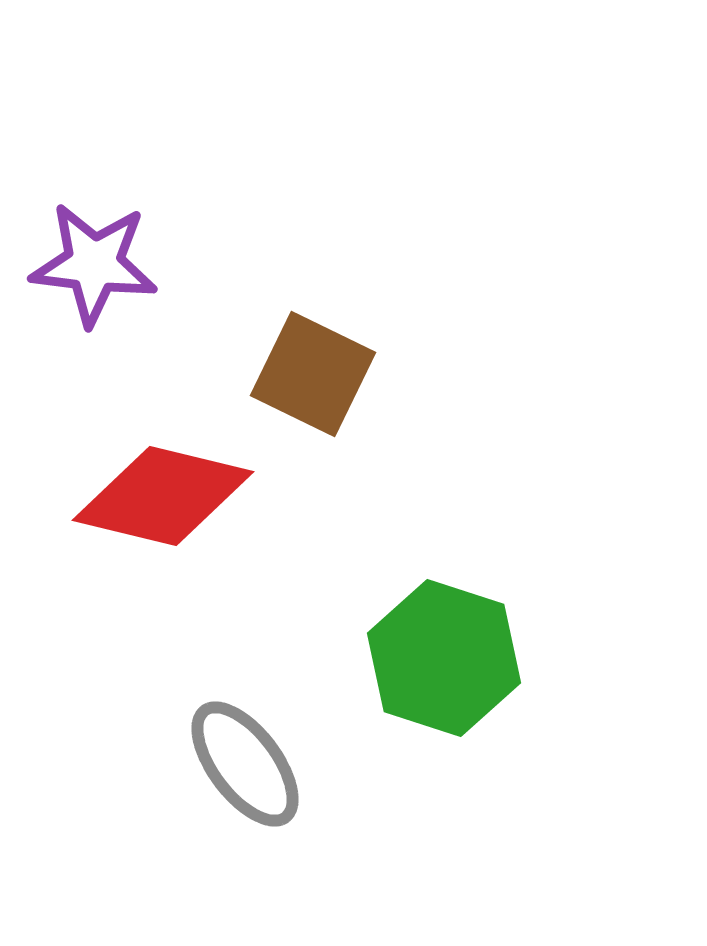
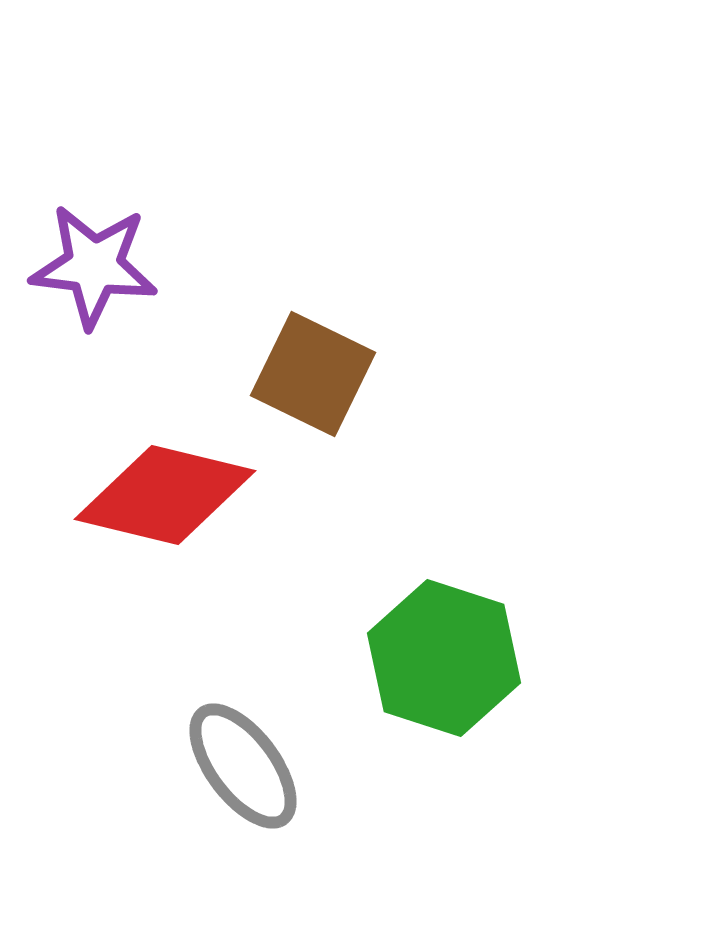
purple star: moved 2 px down
red diamond: moved 2 px right, 1 px up
gray ellipse: moved 2 px left, 2 px down
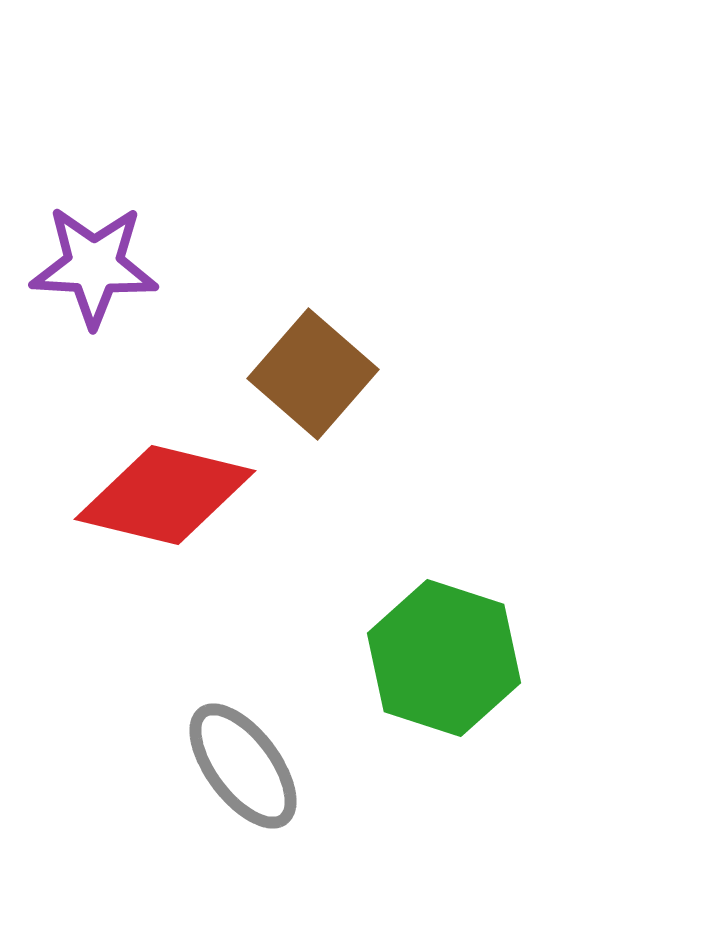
purple star: rotated 4 degrees counterclockwise
brown square: rotated 15 degrees clockwise
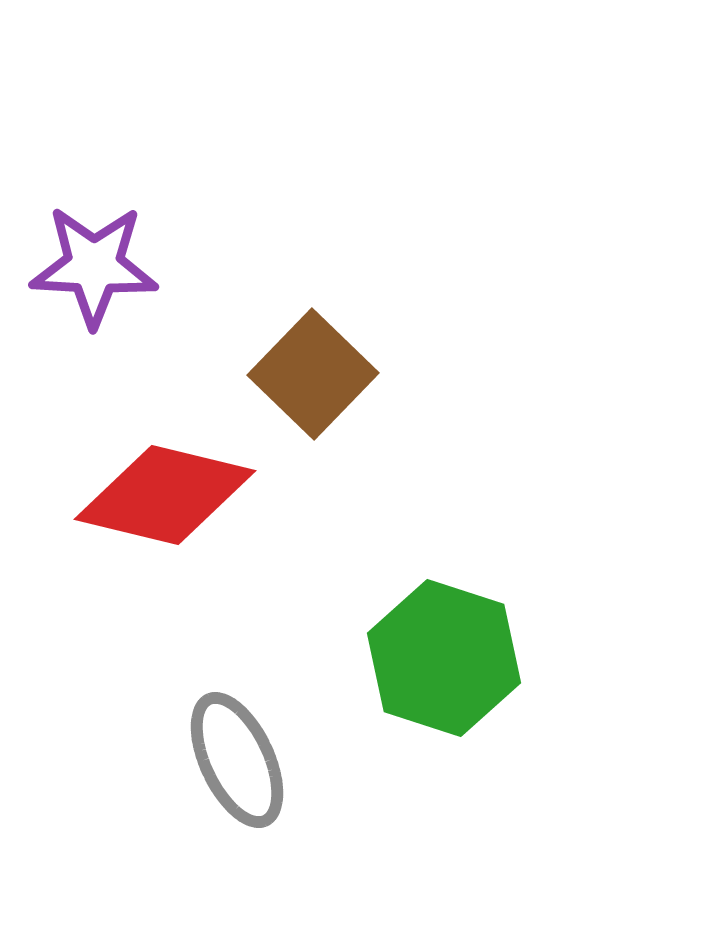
brown square: rotated 3 degrees clockwise
gray ellipse: moved 6 px left, 6 px up; rotated 12 degrees clockwise
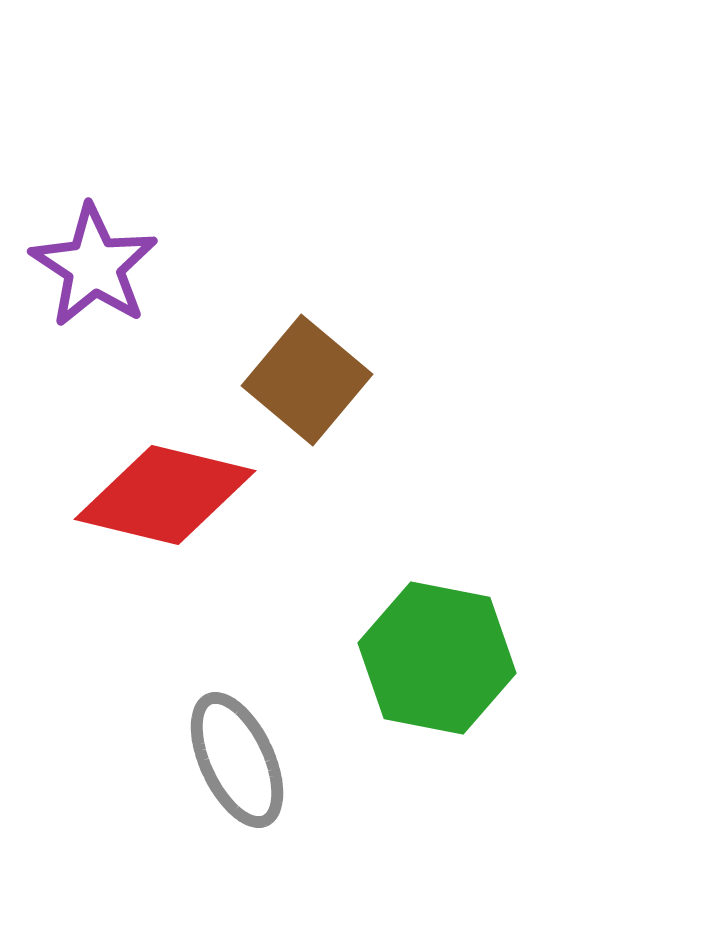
purple star: rotated 30 degrees clockwise
brown square: moved 6 px left, 6 px down; rotated 4 degrees counterclockwise
green hexagon: moved 7 px left; rotated 7 degrees counterclockwise
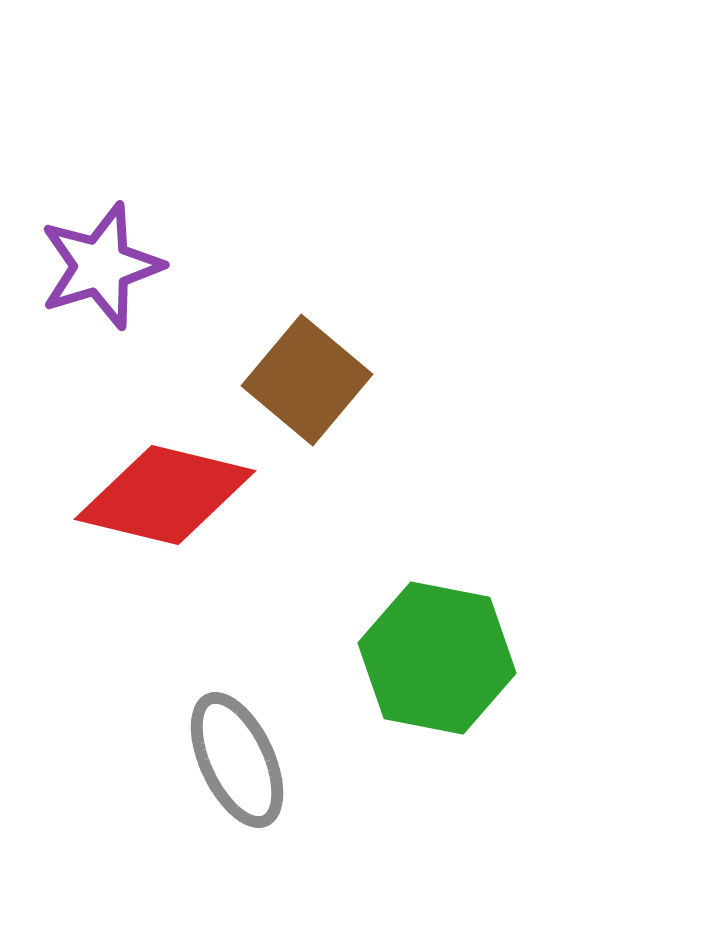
purple star: moved 7 px right; rotated 22 degrees clockwise
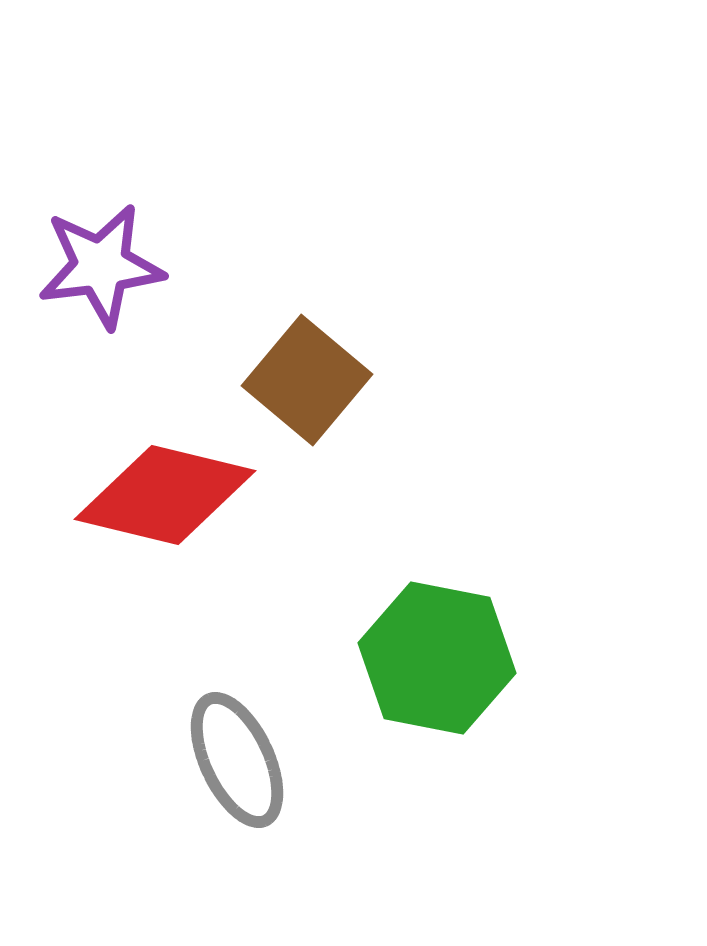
purple star: rotated 10 degrees clockwise
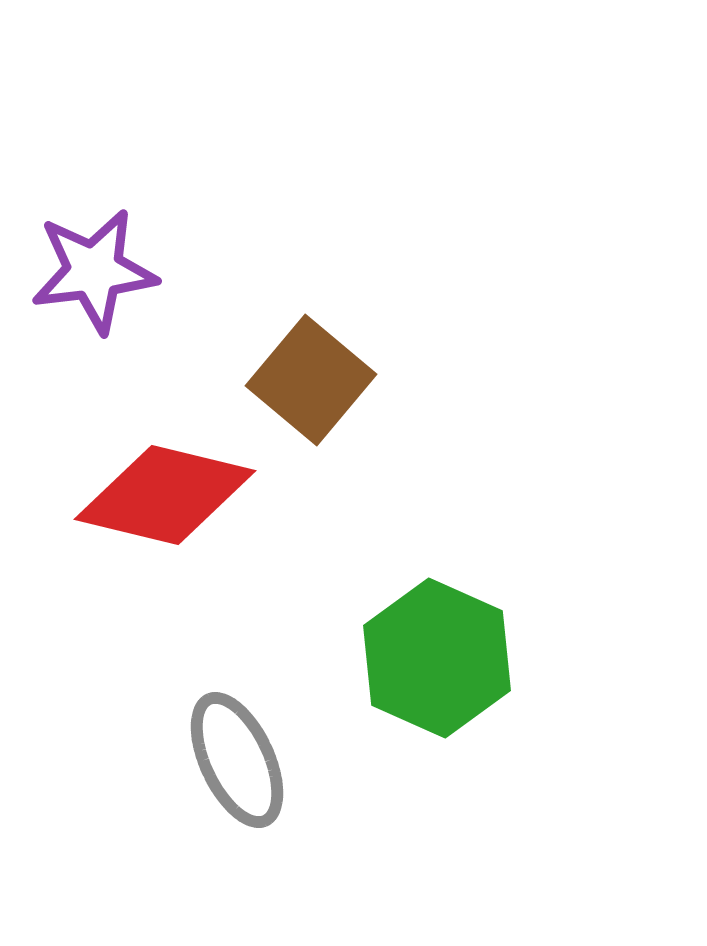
purple star: moved 7 px left, 5 px down
brown square: moved 4 px right
green hexagon: rotated 13 degrees clockwise
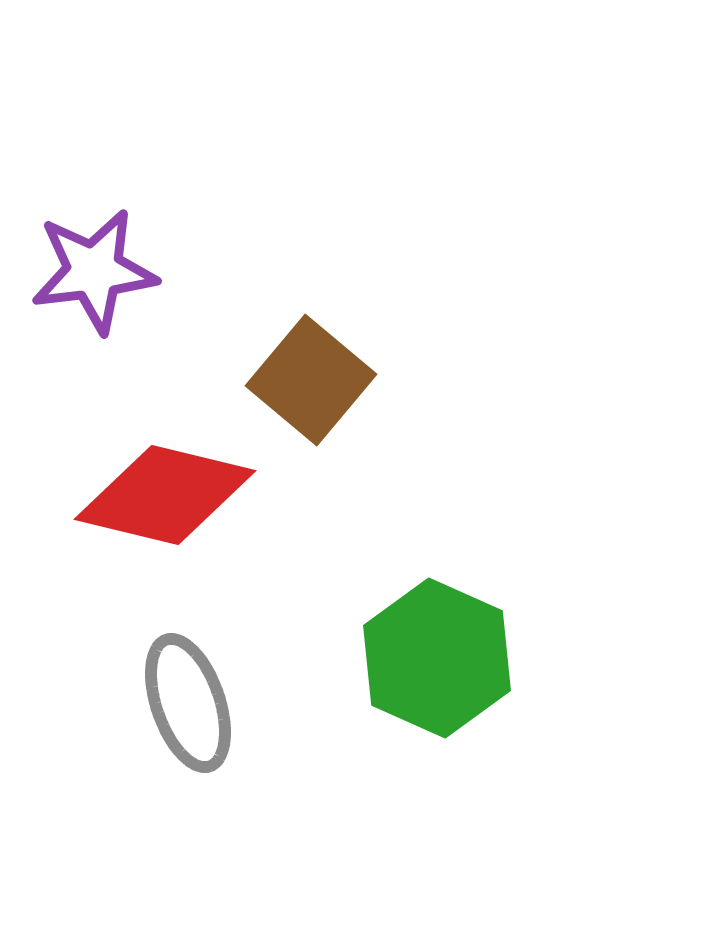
gray ellipse: moved 49 px left, 57 px up; rotated 6 degrees clockwise
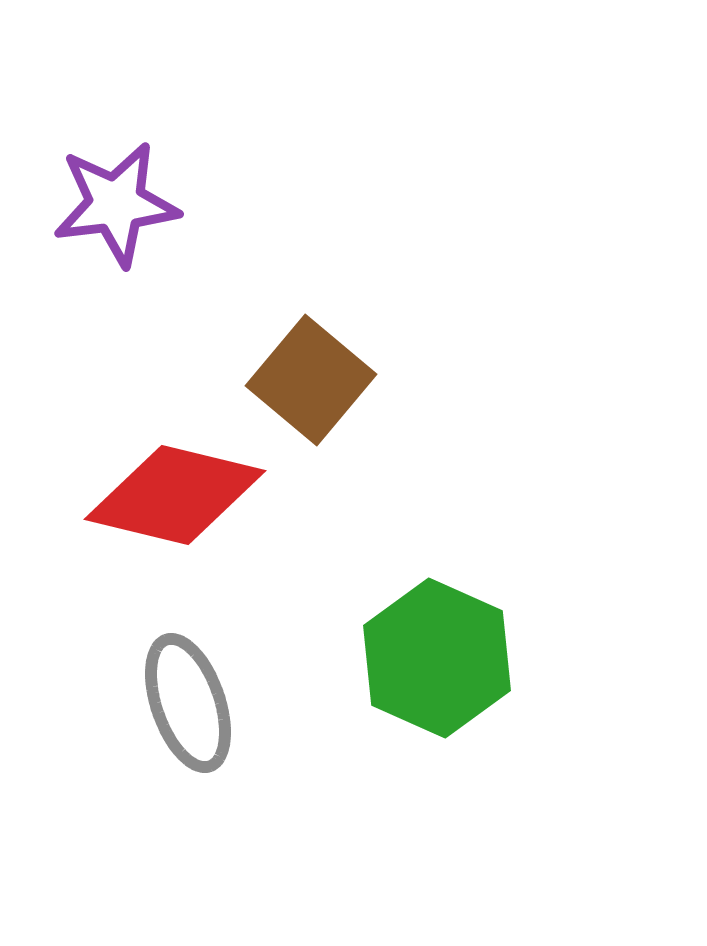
purple star: moved 22 px right, 67 px up
red diamond: moved 10 px right
